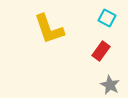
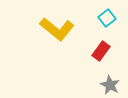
cyan square: rotated 24 degrees clockwise
yellow L-shape: moved 8 px right; rotated 32 degrees counterclockwise
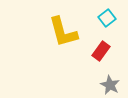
yellow L-shape: moved 6 px right, 3 px down; rotated 36 degrees clockwise
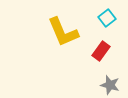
yellow L-shape: rotated 8 degrees counterclockwise
gray star: rotated 12 degrees counterclockwise
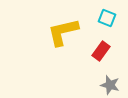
cyan square: rotated 30 degrees counterclockwise
yellow L-shape: rotated 100 degrees clockwise
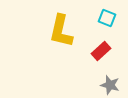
yellow L-shape: moved 2 px left, 1 px up; rotated 64 degrees counterclockwise
red rectangle: rotated 12 degrees clockwise
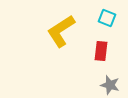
yellow L-shape: rotated 44 degrees clockwise
red rectangle: rotated 42 degrees counterclockwise
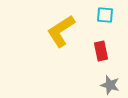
cyan square: moved 2 px left, 3 px up; rotated 18 degrees counterclockwise
red rectangle: rotated 18 degrees counterclockwise
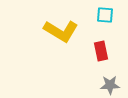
yellow L-shape: rotated 116 degrees counterclockwise
gray star: rotated 18 degrees counterclockwise
